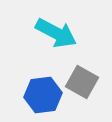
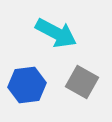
blue hexagon: moved 16 px left, 10 px up
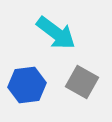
cyan arrow: rotated 9 degrees clockwise
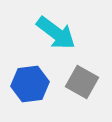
blue hexagon: moved 3 px right, 1 px up
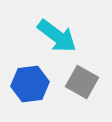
cyan arrow: moved 1 px right, 3 px down
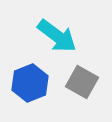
blue hexagon: moved 1 px up; rotated 15 degrees counterclockwise
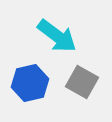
blue hexagon: rotated 9 degrees clockwise
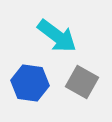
blue hexagon: rotated 21 degrees clockwise
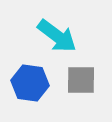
gray square: moved 1 px left, 2 px up; rotated 28 degrees counterclockwise
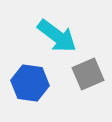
gray square: moved 7 px right, 6 px up; rotated 24 degrees counterclockwise
